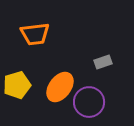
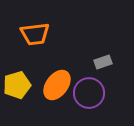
orange ellipse: moved 3 px left, 2 px up
purple circle: moved 9 px up
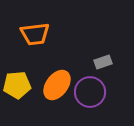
yellow pentagon: rotated 12 degrees clockwise
purple circle: moved 1 px right, 1 px up
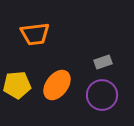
purple circle: moved 12 px right, 3 px down
